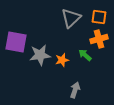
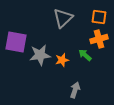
gray triangle: moved 8 px left
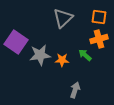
purple square: rotated 25 degrees clockwise
orange star: rotated 16 degrees clockwise
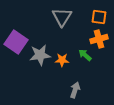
gray triangle: moved 1 px left, 1 px up; rotated 15 degrees counterclockwise
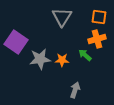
orange cross: moved 2 px left
gray star: moved 4 px down
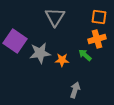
gray triangle: moved 7 px left
purple square: moved 1 px left, 1 px up
gray star: moved 6 px up
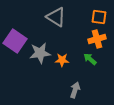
gray triangle: moved 1 px right; rotated 30 degrees counterclockwise
green arrow: moved 5 px right, 4 px down
